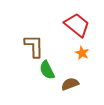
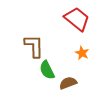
red trapezoid: moved 6 px up
brown semicircle: moved 2 px left, 1 px up
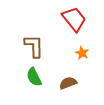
red trapezoid: moved 3 px left; rotated 12 degrees clockwise
green semicircle: moved 13 px left, 7 px down
